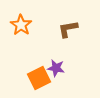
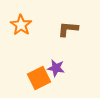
brown L-shape: rotated 15 degrees clockwise
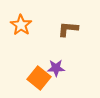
purple star: rotated 12 degrees counterclockwise
orange square: rotated 25 degrees counterclockwise
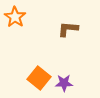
orange star: moved 6 px left, 8 px up
purple star: moved 8 px right, 15 px down
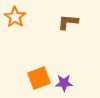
brown L-shape: moved 7 px up
orange square: rotated 30 degrees clockwise
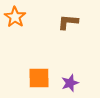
orange square: rotated 20 degrees clockwise
purple star: moved 6 px right; rotated 18 degrees counterclockwise
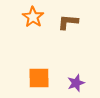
orange star: moved 18 px right
purple star: moved 6 px right
